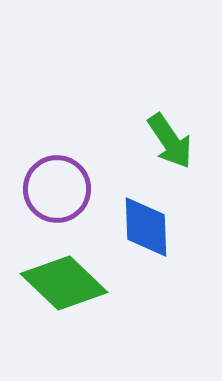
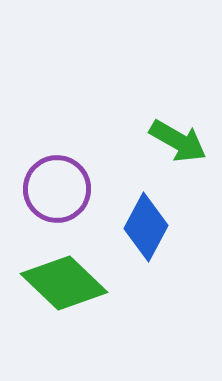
green arrow: moved 8 px right; rotated 26 degrees counterclockwise
blue diamond: rotated 30 degrees clockwise
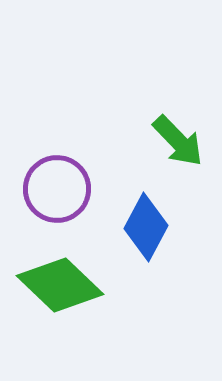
green arrow: rotated 16 degrees clockwise
green diamond: moved 4 px left, 2 px down
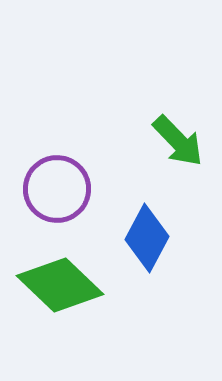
blue diamond: moved 1 px right, 11 px down
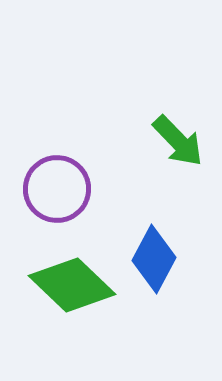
blue diamond: moved 7 px right, 21 px down
green diamond: moved 12 px right
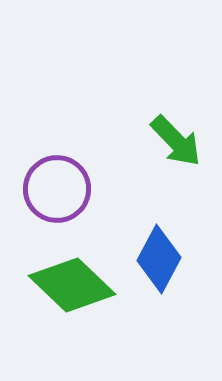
green arrow: moved 2 px left
blue diamond: moved 5 px right
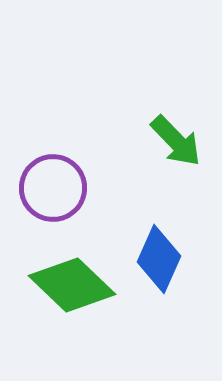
purple circle: moved 4 px left, 1 px up
blue diamond: rotated 4 degrees counterclockwise
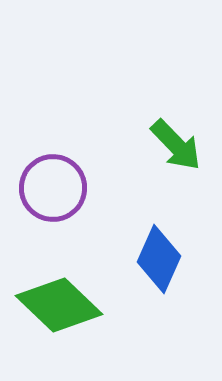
green arrow: moved 4 px down
green diamond: moved 13 px left, 20 px down
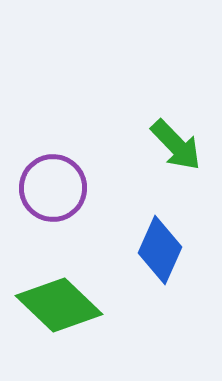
blue diamond: moved 1 px right, 9 px up
